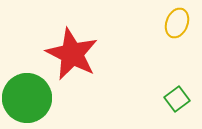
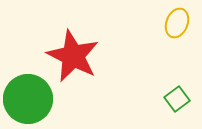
red star: moved 1 px right, 2 px down
green circle: moved 1 px right, 1 px down
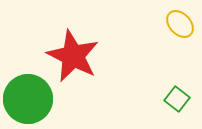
yellow ellipse: moved 3 px right, 1 px down; rotated 64 degrees counterclockwise
green square: rotated 15 degrees counterclockwise
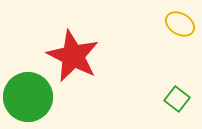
yellow ellipse: rotated 16 degrees counterclockwise
green circle: moved 2 px up
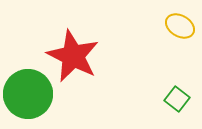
yellow ellipse: moved 2 px down
green circle: moved 3 px up
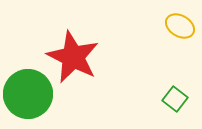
red star: moved 1 px down
green square: moved 2 px left
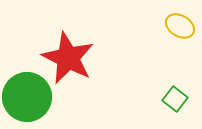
red star: moved 5 px left, 1 px down
green circle: moved 1 px left, 3 px down
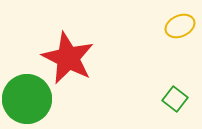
yellow ellipse: rotated 56 degrees counterclockwise
green circle: moved 2 px down
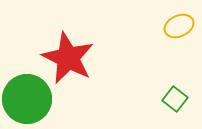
yellow ellipse: moved 1 px left
